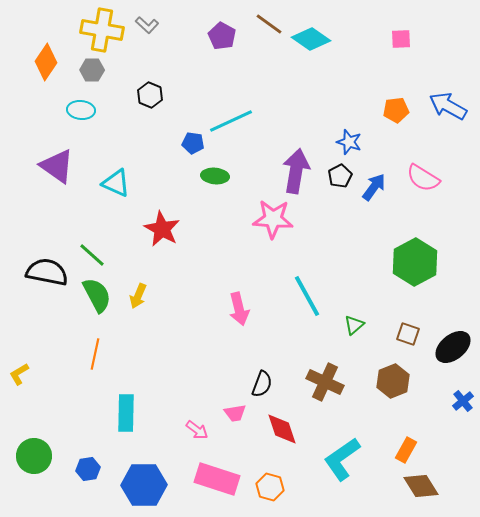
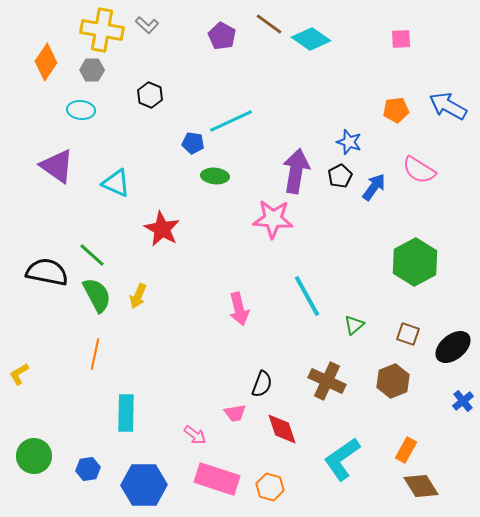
pink semicircle at (423, 178): moved 4 px left, 8 px up
brown cross at (325, 382): moved 2 px right, 1 px up
pink arrow at (197, 430): moved 2 px left, 5 px down
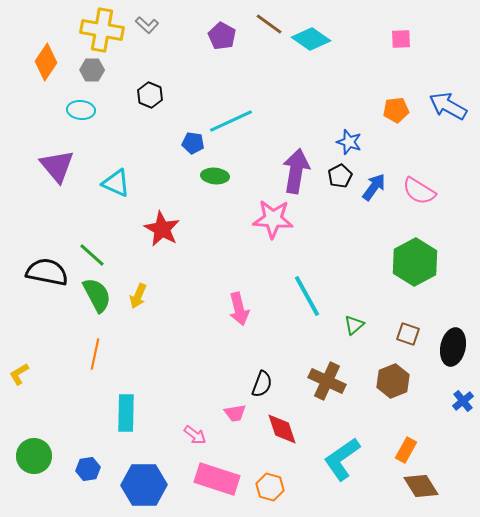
purple triangle at (57, 166): rotated 15 degrees clockwise
pink semicircle at (419, 170): moved 21 px down
black ellipse at (453, 347): rotated 39 degrees counterclockwise
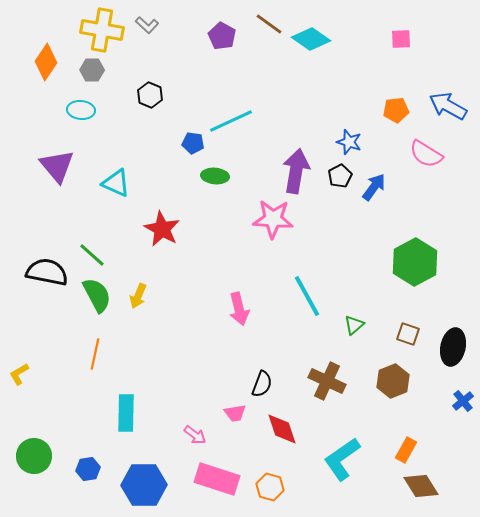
pink semicircle at (419, 191): moved 7 px right, 37 px up
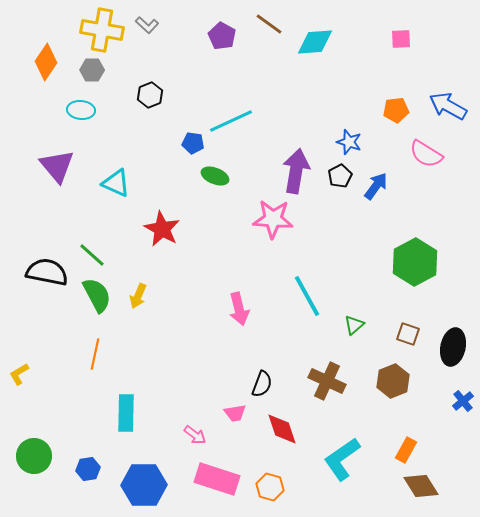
cyan diamond at (311, 39): moved 4 px right, 3 px down; rotated 39 degrees counterclockwise
black hexagon at (150, 95): rotated 15 degrees clockwise
green ellipse at (215, 176): rotated 16 degrees clockwise
blue arrow at (374, 187): moved 2 px right, 1 px up
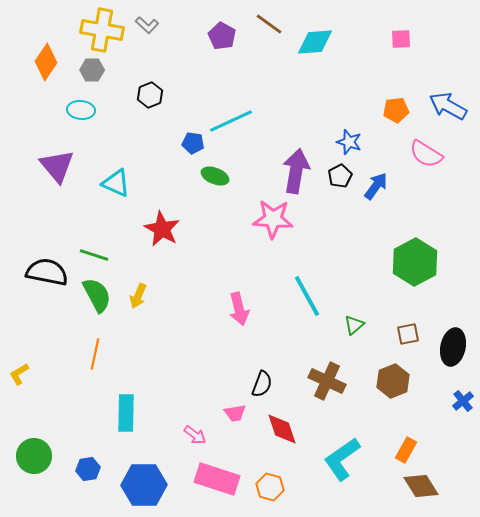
green line at (92, 255): moved 2 px right; rotated 24 degrees counterclockwise
brown square at (408, 334): rotated 30 degrees counterclockwise
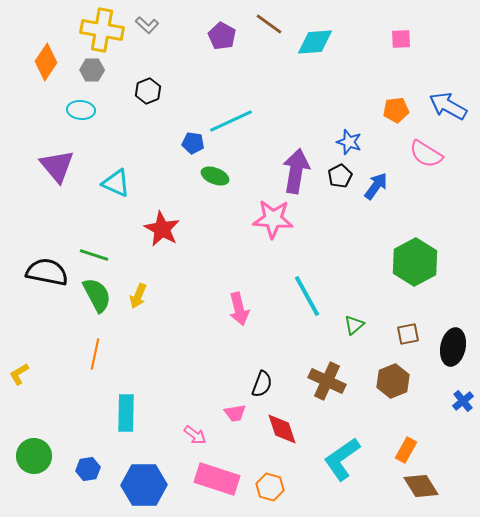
black hexagon at (150, 95): moved 2 px left, 4 px up
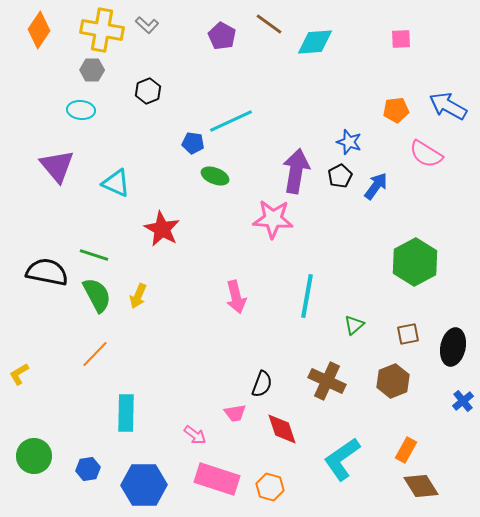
orange diamond at (46, 62): moved 7 px left, 32 px up
cyan line at (307, 296): rotated 39 degrees clockwise
pink arrow at (239, 309): moved 3 px left, 12 px up
orange line at (95, 354): rotated 32 degrees clockwise
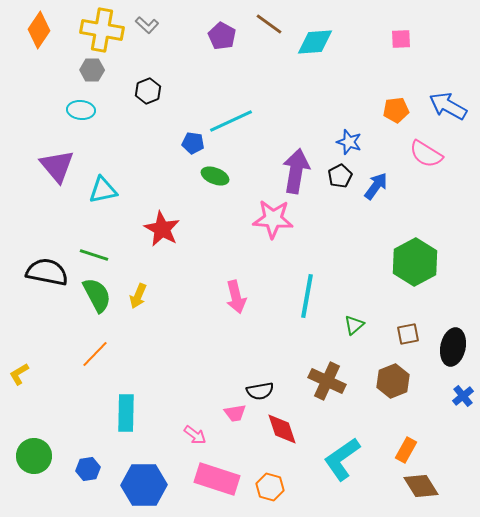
cyan triangle at (116, 183): moved 13 px left, 7 px down; rotated 36 degrees counterclockwise
black semicircle at (262, 384): moved 2 px left, 7 px down; rotated 60 degrees clockwise
blue cross at (463, 401): moved 5 px up
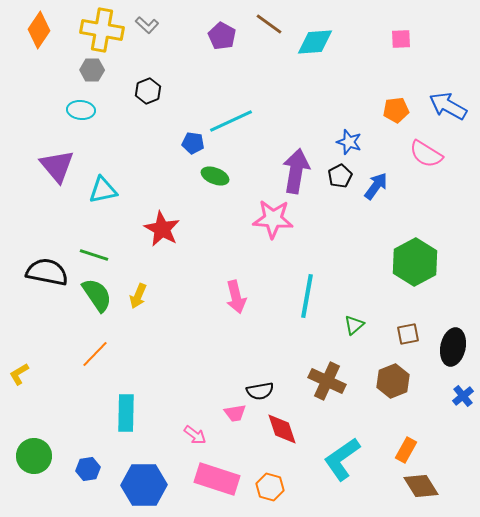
green semicircle at (97, 295): rotated 6 degrees counterclockwise
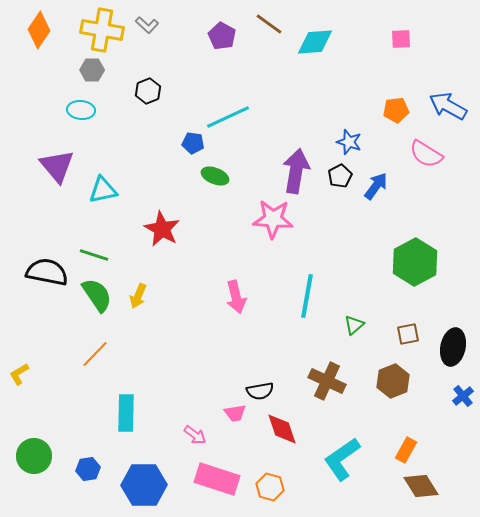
cyan line at (231, 121): moved 3 px left, 4 px up
